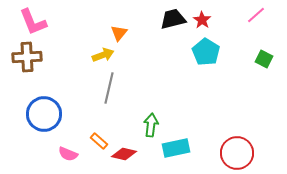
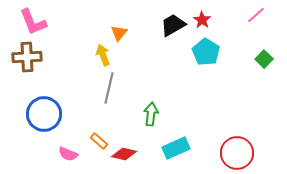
black trapezoid: moved 6 px down; rotated 16 degrees counterclockwise
yellow arrow: rotated 90 degrees counterclockwise
green square: rotated 18 degrees clockwise
green arrow: moved 11 px up
cyan rectangle: rotated 12 degrees counterclockwise
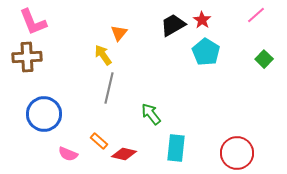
yellow arrow: rotated 15 degrees counterclockwise
green arrow: rotated 45 degrees counterclockwise
cyan rectangle: rotated 60 degrees counterclockwise
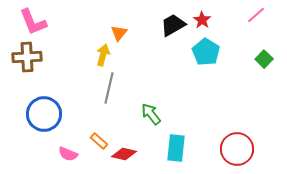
yellow arrow: rotated 50 degrees clockwise
red circle: moved 4 px up
